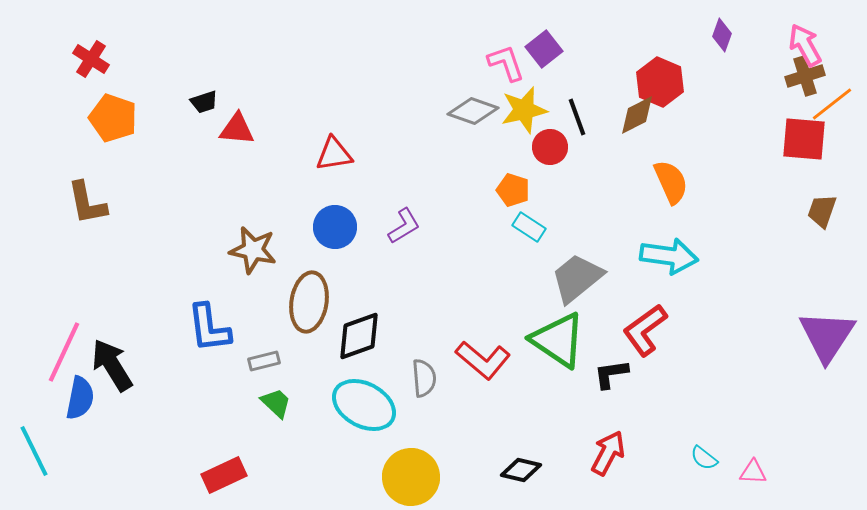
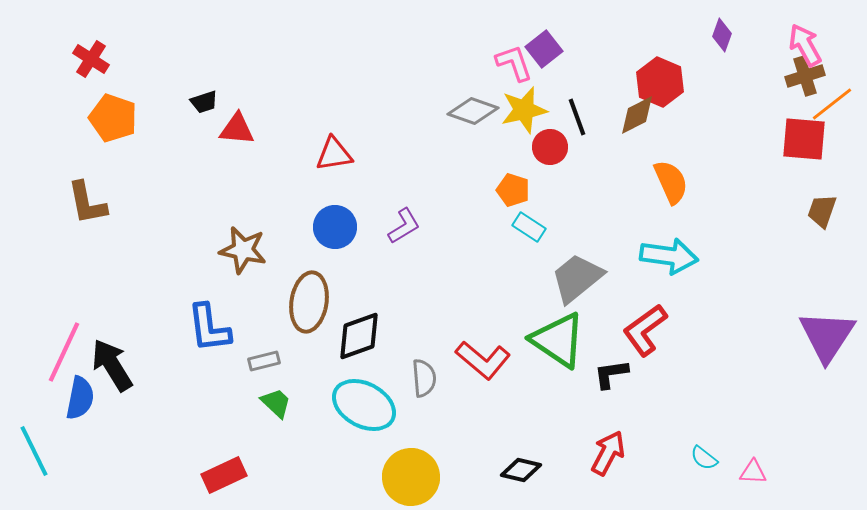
pink L-shape at (506, 63): moved 8 px right
brown star at (253, 250): moved 10 px left
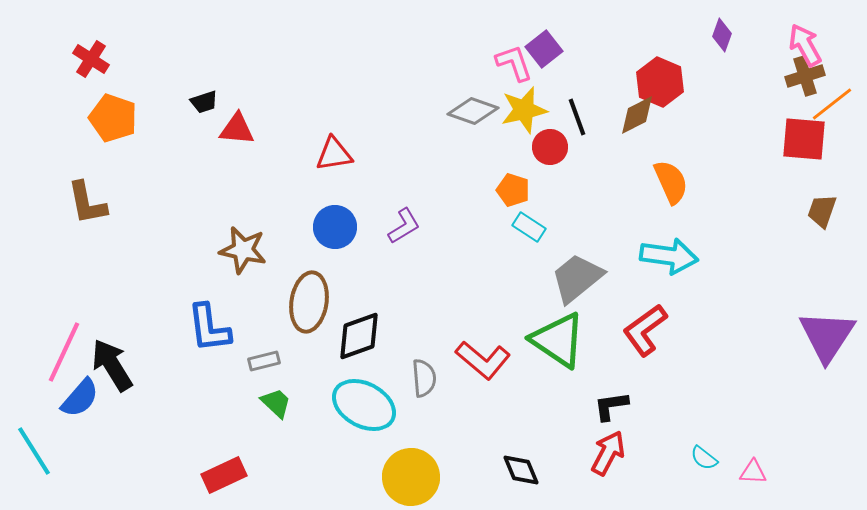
black L-shape at (611, 374): moved 32 px down
blue semicircle at (80, 398): rotated 30 degrees clockwise
cyan line at (34, 451): rotated 6 degrees counterclockwise
black diamond at (521, 470): rotated 54 degrees clockwise
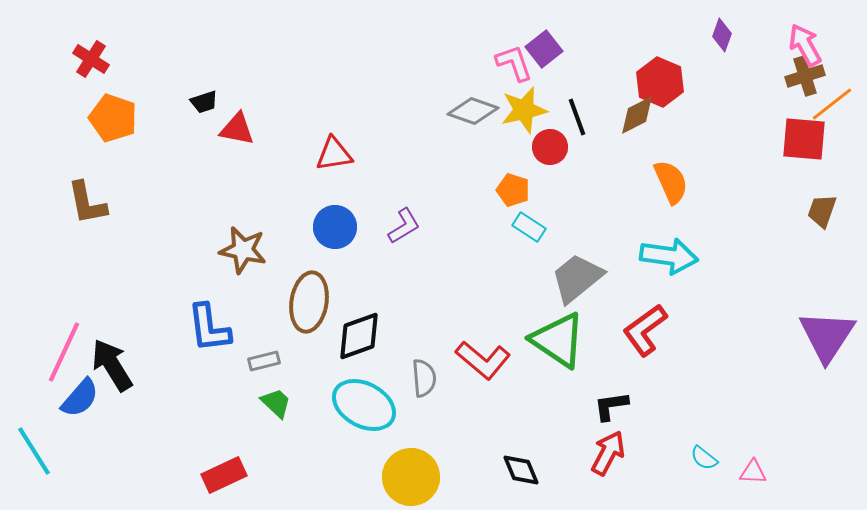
red triangle at (237, 129): rotated 6 degrees clockwise
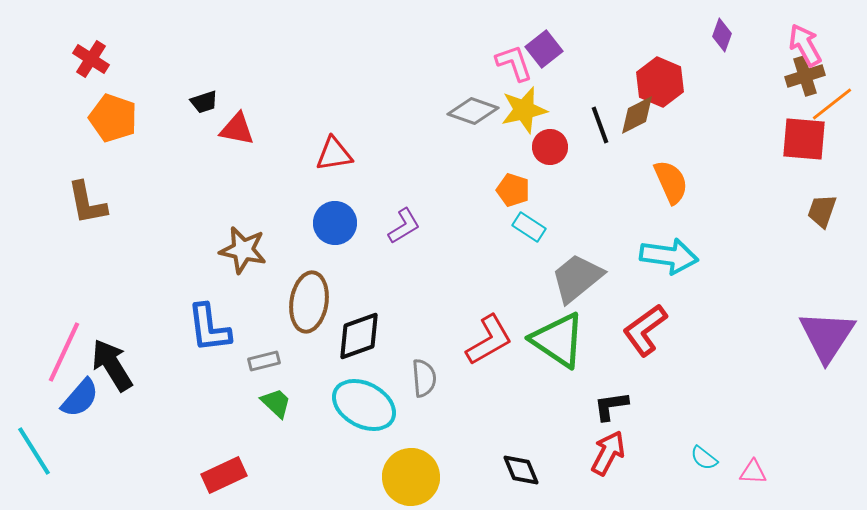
black line at (577, 117): moved 23 px right, 8 px down
blue circle at (335, 227): moved 4 px up
red L-shape at (483, 360): moved 6 px right, 20 px up; rotated 70 degrees counterclockwise
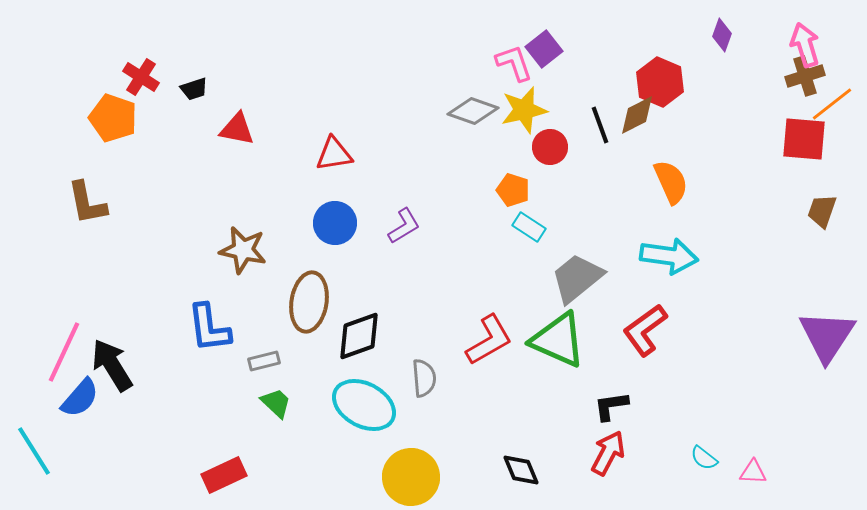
pink arrow at (805, 45): rotated 12 degrees clockwise
red cross at (91, 59): moved 50 px right, 18 px down
black trapezoid at (204, 102): moved 10 px left, 13 px up
green triangle at (558, 340): rotated 10 degrees counterclockwise
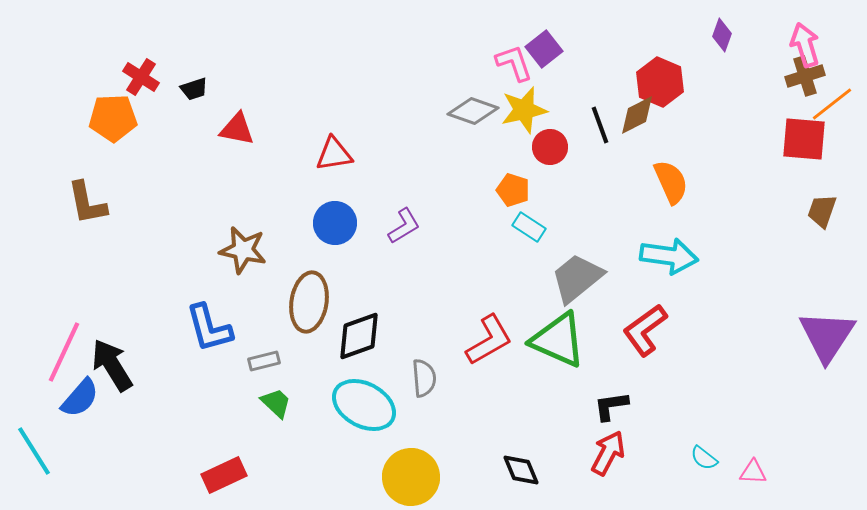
orange pentagon at (113, 118): rotated 21 degrees counterclockwise
blue L-shape at (209, 328): rotated 8 degrees counterclockwise
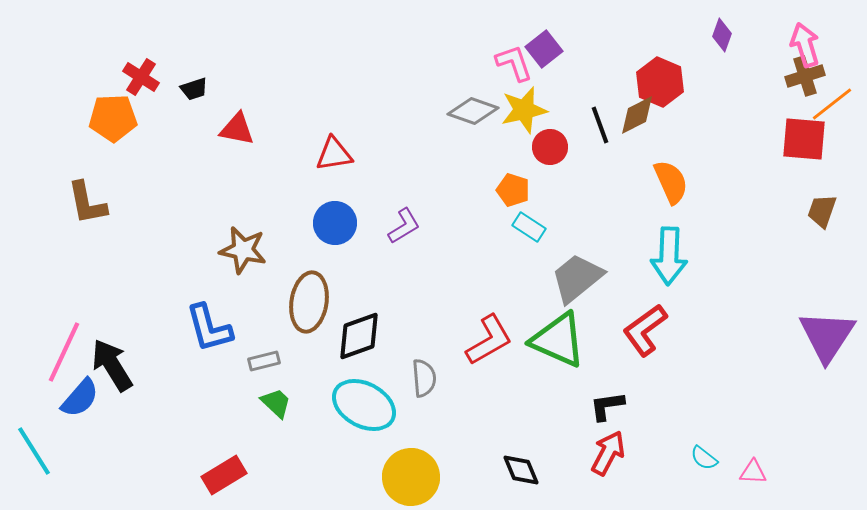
cyan arrow at (669, 256): rotated 84 degrees clockwise
black L-shape at (611, 406): moved 4 px left
red rectangle at (224, 475): rotated 6 degrees counterclockwise
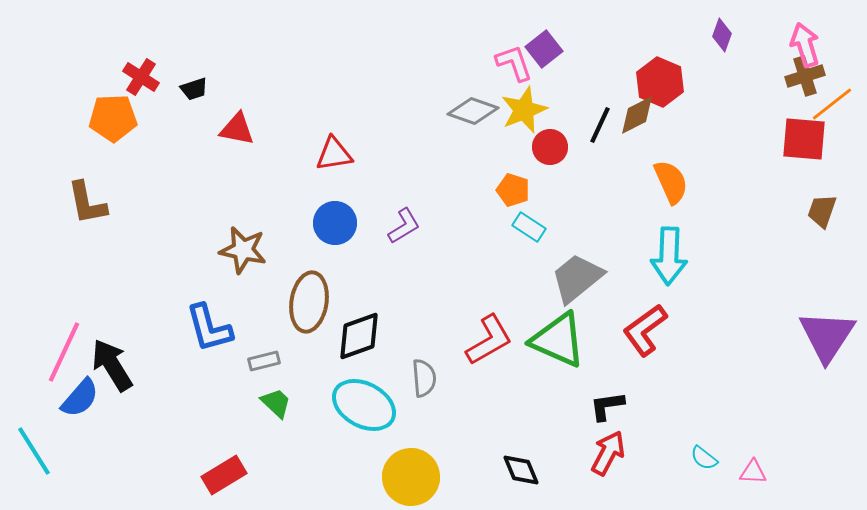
yellow star at (524, 110): rotated 9 degrees counterclockwise
black line at (600, 125): rotated 45 degrees clockwise
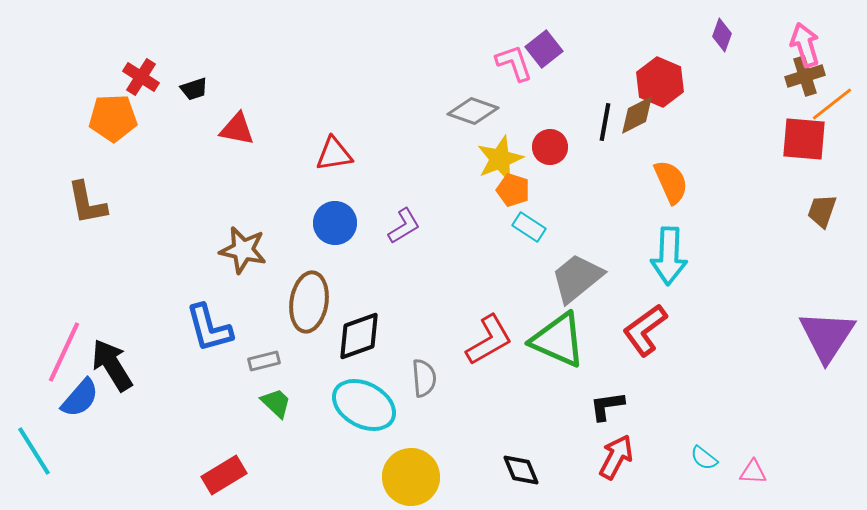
yellow star at (524, 110): moved 24 px left, 49 px down
black line at (600, 125): moved 5 px right, 3 px up; rotated 15 degrees counterclockwise
red arrow at (608, 453): moved 8 px right, 4 px down
